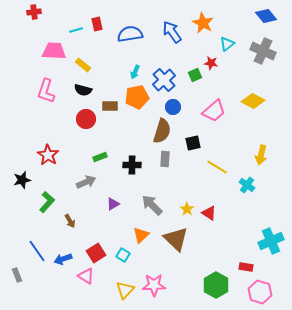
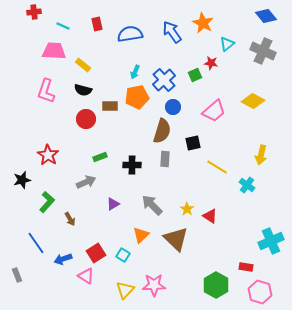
cyan line at (76, 30): moved 13 px left, 4 px up; rotated 40 degrees clockwise
red triangle at (209, 213): moved 1 px right, 3 px down
brown arrow at (70, 221): moved 2 px up
blue line at (37, 251): moved 1 px left, 8 px up
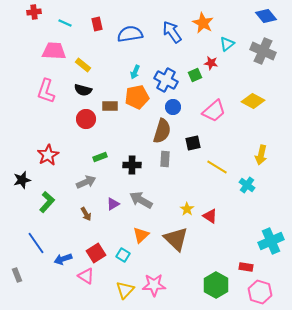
cyan line at (63, 26): moved 2 px right, 3 px up
blue cross at (164, 80): moved 2 px right; rotated 20 degrees counterclockwise
red star at (48, 155): rotated 10 degrees clockwise
gray arrow at (152, 205): moved 11 px left, 5 px up; rotated 15 degrees counterclockwise
brown arrow at (70, 219): moved 16 px right, 5 px up
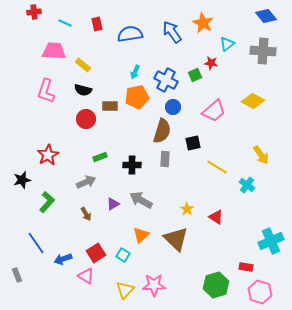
gray cross at (263, 51): rotated 20 degrees counterclockwise
yellow arrow at (261, 155): rotated 48 degrees counterclockwise
red triangle at (210, 216): moved 6 px right, 1 px down
green hexagon at (216, 285): rotated 15 degrees clockwise
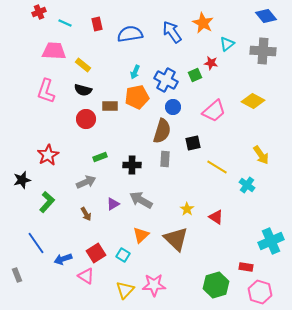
red cross at (34, 12): moved 5 px right; rotated 16 degrees counterclockwise
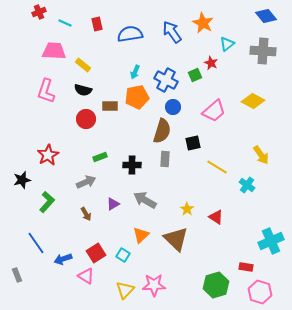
red star at (211, 63): rotated 16 degrees clockwise
gray arrow at (141, 200): moved 4 px right
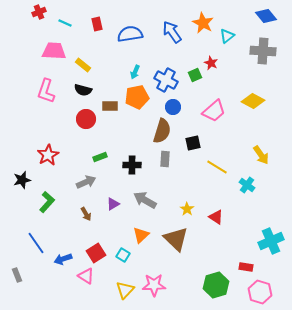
cyan triangle at (227, 44): moved 8 px up
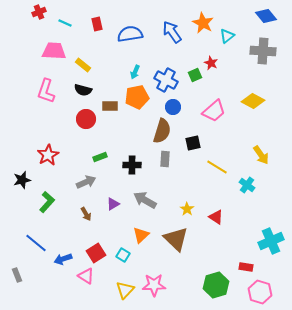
blue line at (36, 243): rotated 15 degrees counterclockwise
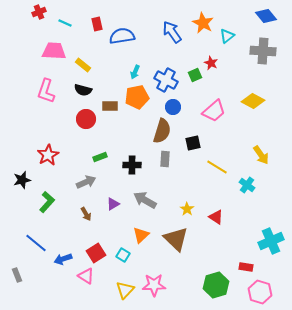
blue semicircle at (130, 34): moved 8 px left, 2 px down
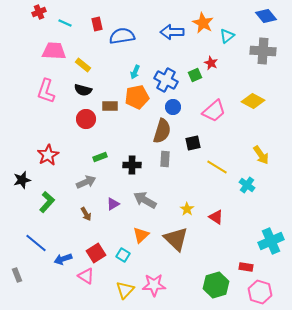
blue arrow at (172, 32): rotated 55 degrees counterclockwise
